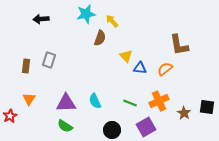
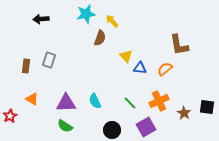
orange triangle: moved 3 px right; rotated 32 degrees counterclockwise
green line: rotated 24 degrees clockwise
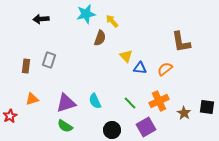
brown L-shape: moved 2 px right, 3 px up
orange triangle: rotated 48 degrees counterclockwise
purple triangle: rotated 15 degrees counterclockwise
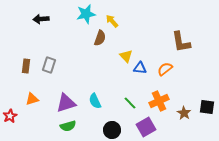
gray rectangle: moved 5 px down
green semicircle: moved 3 px right; rotated 49 degrees counterclockwise
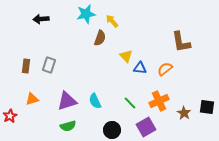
purple triangle: moved 1 px right, 2 px up
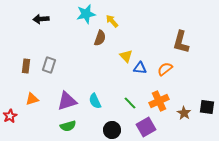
brown L-shape: rotated 25 degrees clockwise
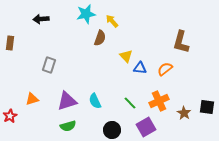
brown rectangle: moved 16 px left, 23 px up
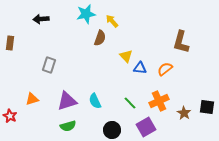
red star: rotated 16 degrees counterclockwise
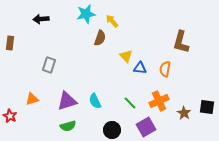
orange semicircle: rotated 42 degrees counterclockwise
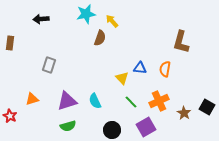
yellow triangle: moved 4 px left, 22 px down
green line: moved 1 px right, 1 px up
black square: rotated 21 degrees clockwise
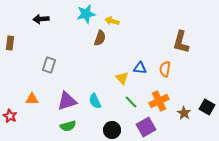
yellow arrow: rotated 32 degrees counterclockwise
orange triangle: rotated 16 degrees clockwise
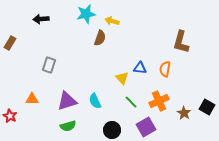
brown rectangle: rotated 24 degrees clockwise
